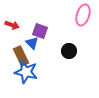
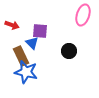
purple square: rotated 14 degrees counterclockwise
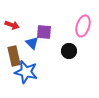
pink ellipse: moved 11 px down
purple square: moved 4 px right, 1 px down
brown rectangle: moved 7 px left; rotated 12 degrees clockwise
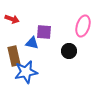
red arrow: moved 6 px up
blue triangle: rotated 32 degrees counterclockwise
blue star: rotated 25 degrees counterclockwise
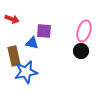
pink ellipse: moved 1 px right, 5 px down
purple square: moved 1 px up
black circle: moved 12 px right
